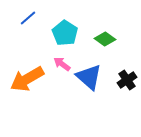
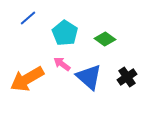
black cross: moved 3 px up
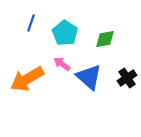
blue line: moved 3 px right, 5 px down; rotated 30 degrees counterclockwise
green diamond: rotated 45 degrees counterclockwise
black cross: moved 1 px down
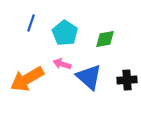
pink arrow: rotated 18 degrees counterclockwise
black cross: moved 2 px down; rotated 30 degrees clockwise
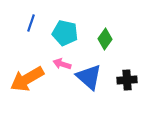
cyan pentagon: rotated 20 degrees counterclockwise
green diamond: rotated 45 degrees counterclockwise
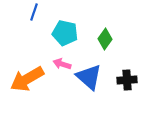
blue line: moved 3 px right, 11 px up
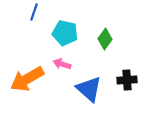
blue triangle: moved 12 px down
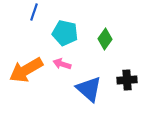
orange arrow: moved 1 px left, 9 px up
